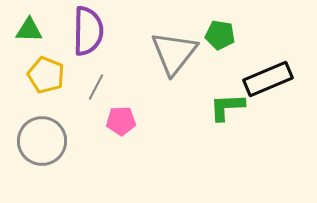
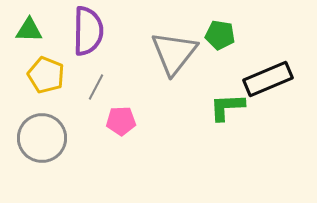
gray circle: moved 3 px up
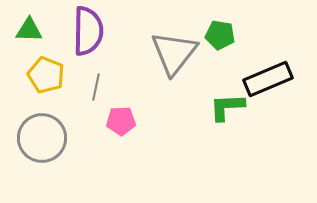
gray line: rotated 16 degrees counterclockwise
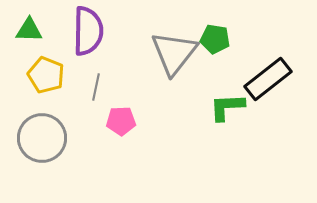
green pentagon: moved 5 px left, 4 px down
black rectangle: rotated 15 degrees counterclockwise
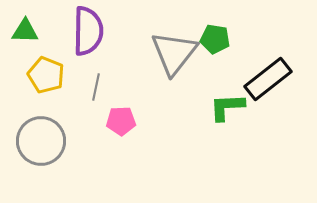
green triangle: moved 4 px left, 1 px down
gray circle: moved 1 px left, 3 px down
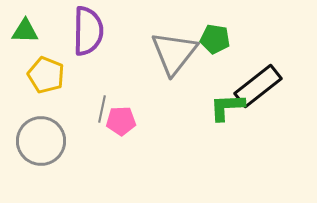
black rectangle: moved 10 px left, 7 px down
gray line: moved 6 px right, 22 px down
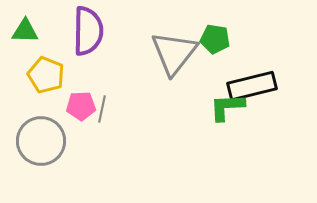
black rectangle: moved 6 px left; rotated 24 degrees clockwise
pink pentagon: moved 40 px left, 15 px up
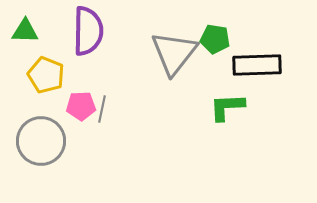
black rectangle: moved 5 px right, 21 px up; rotated 12 degrees clockwise
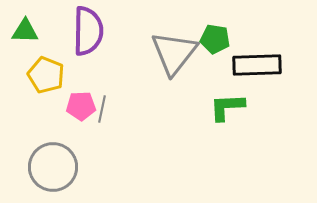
gray circle: moved 12 px right, 26 px down
